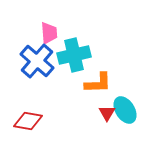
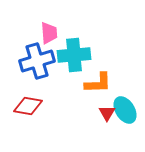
cyan cross: rotated 8 degrees clockwise
blue cross: rotated 32 degrees clockwise
red diamond: moved 15 px up
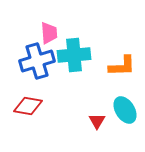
orange L-shape: moved 24 px right, 17 px up
red triangle: moved 10 px left, 8 px down
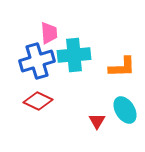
orange L-shape: moved 1 px down
red diamond: moved 10 px right, 5 px up; rotated 16 degrees clockwise
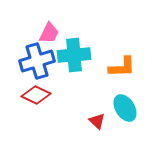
pink trapezoid: rotated 30 degrees clockwise
red diamond: moved 2 px left, 6 px up
cyan ellipse: moved 2 px up
red triangle: rotated 18 degrees counterclockwise
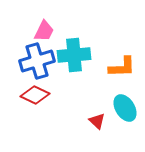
pink trapezoid: moved 5 px left, 2 px up
red diamond: moved 1 px left
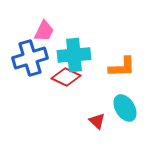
blue cross: moved 7 px left, 3 px up
red diamond: moved 31 px right, 18 px up
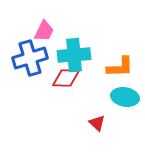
orange L-shape: moved 2 px left
red diamond: moved 1 px down; rotated 24 degrees counterclockwise
cyan ellipse: moved 11 px up; rotated 48 degrees counterclockwise
red triangle: moved 2 px down
